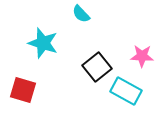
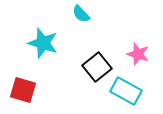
pink star: moved 4 px left, 2 px up; rotated 15 degrees clockwise
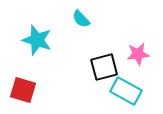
cyan semicircle: moved 5 px down
cyan star: moved 6 px left, 3 px up
pink star: rotated 25 degrees counterclockwise
black square: moved 7 px right; rotated 24 degrees clockwise
